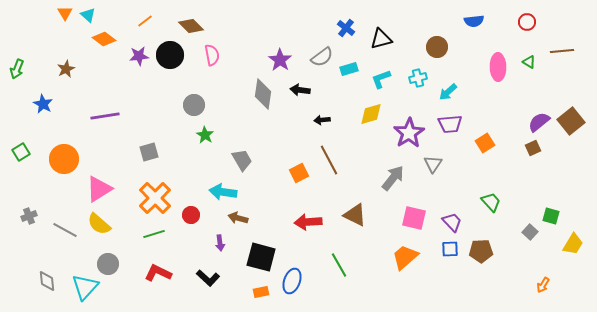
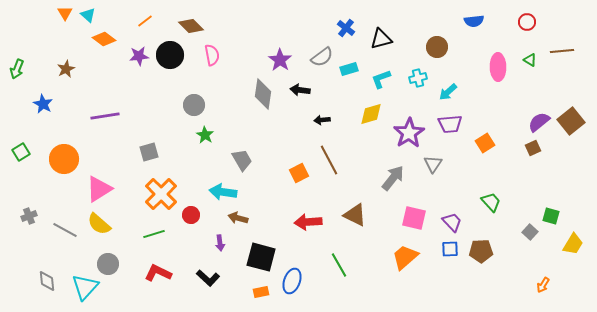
green triangle at (529, 62): moved 1 px right, 2 px up
orange cross at (155, 198): moved 6 px right, 4 px up
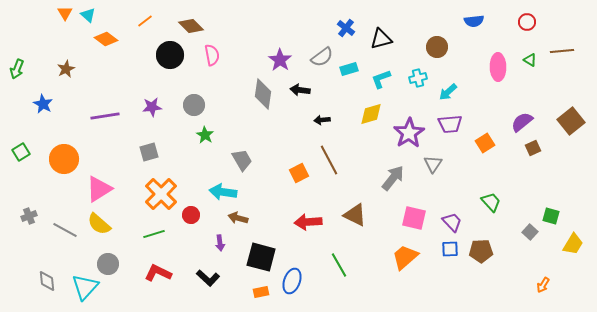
orange diamond at (104, 39): moved 2 px right
purple star at (139, 56): moved 13 px right, 51 px down
purple semicircle at (539, 122): moved 17 px left
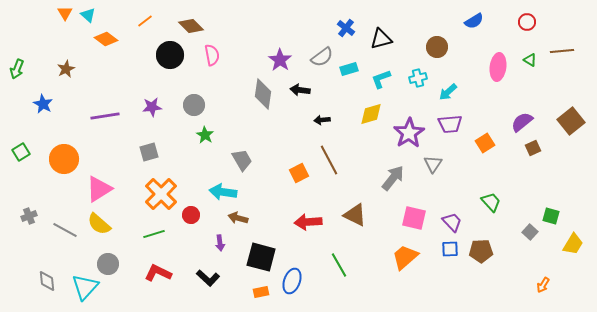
blue semicircle at (474, 21): rotated 24 degrees counterclockwise
pink ellipse at (498, 67): rotated 8 degrees clockwise
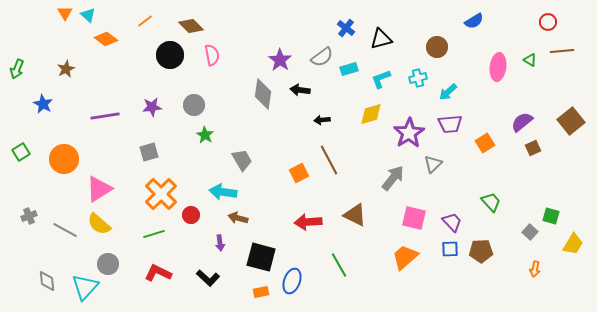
red circle at (527, 22): moved 21 px right
gray triangle at (433, 164): rotated 12 degrees clockwise
orange arrow at (543, 285): moved 8 px left, 16 px up; rotated 21 degrees counterclockwise
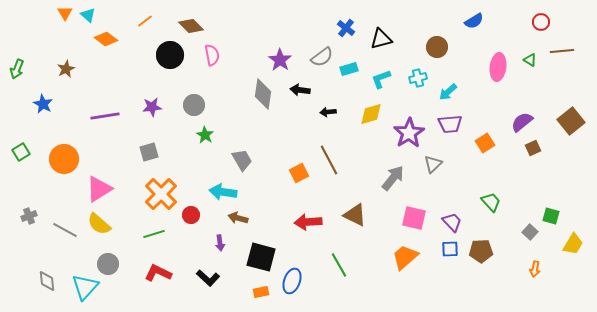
red circle at (548, 22): moved 7 px left
black arrow at (322, 120): moved 6 px right, 8 px up
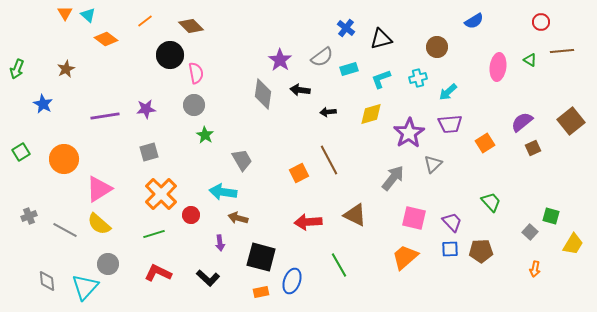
pink semicircle at (212, 55): moved 16 px left, 18 px down
purple star at (152, 107): moved 6 px left, 2 px down
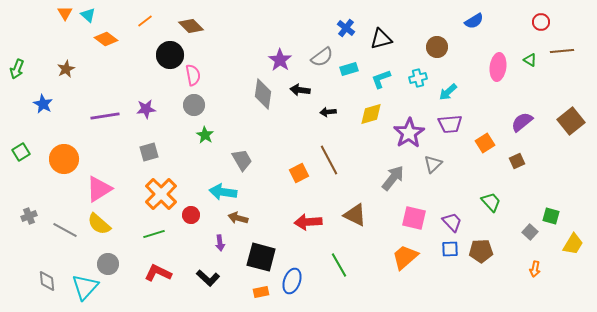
pink semicircle at (196, 73): moved 3 px left, 2 px down
brown square at (533, 148): moved 16 px left, 13 px down
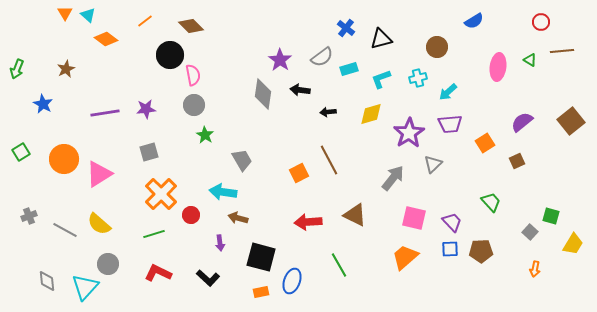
purple line at (105, 116): moved 3 px up
pink triangle at (99, 189): moved 15 px up
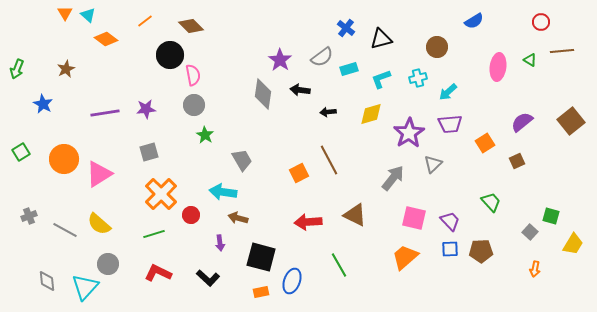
purple trapezoid at (452, 222): moved 2 px left, 1 px up
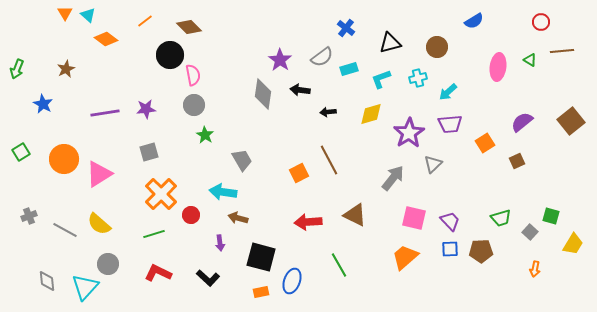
brown diamond at (191, 26): moved 2 px left, 1 px down
black triangle at (381, 39): moved 9 px right, 4 px down
green trapezoid at (491, 202): moved 10 px right, 16 px down; rotated 115 degrees clockwise
